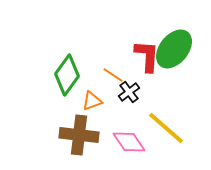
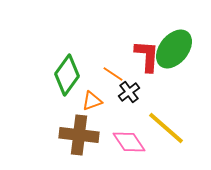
orange line: moved 1 px up
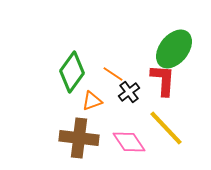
red L-shape: moved 16 px right, 24 px down
green diamond: moved 5 px right, 3 px up
yellow line: rotated 6 degrees clockwise
brown cross: moved 3 px down
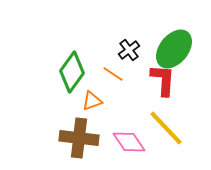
black cross: moved 42 px up
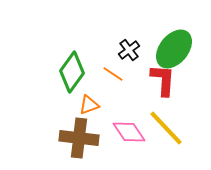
orange triangle: moved 3 px left, 4 px down
pink diamond: moved 10 px up
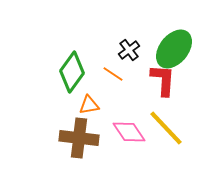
orange triangle: rotated 10 degrees clockwise
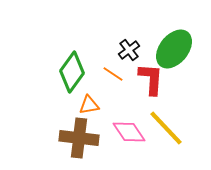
red L-shape: moved 12 px left, 1 px up
